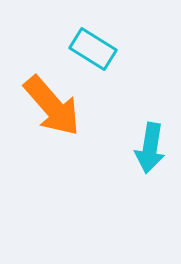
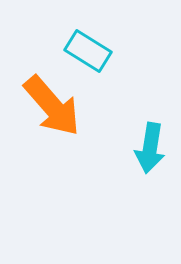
cyan rectangle: moved 5 px left, 2 px down
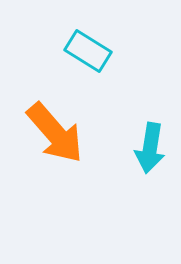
orange arrow: moved 3 px right, 27 px down
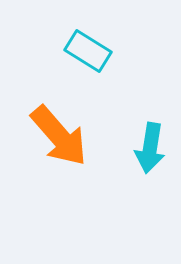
orange arrow: moved 4 px right, 3 px down
